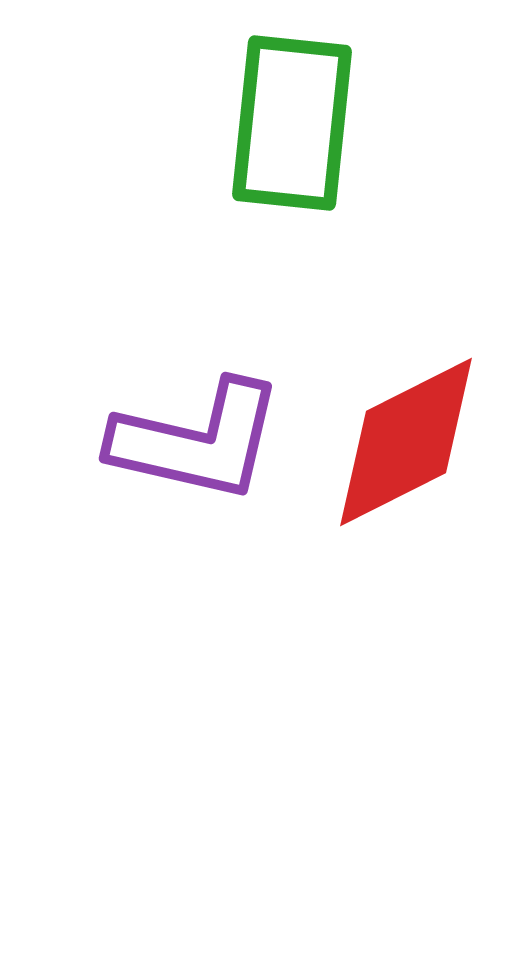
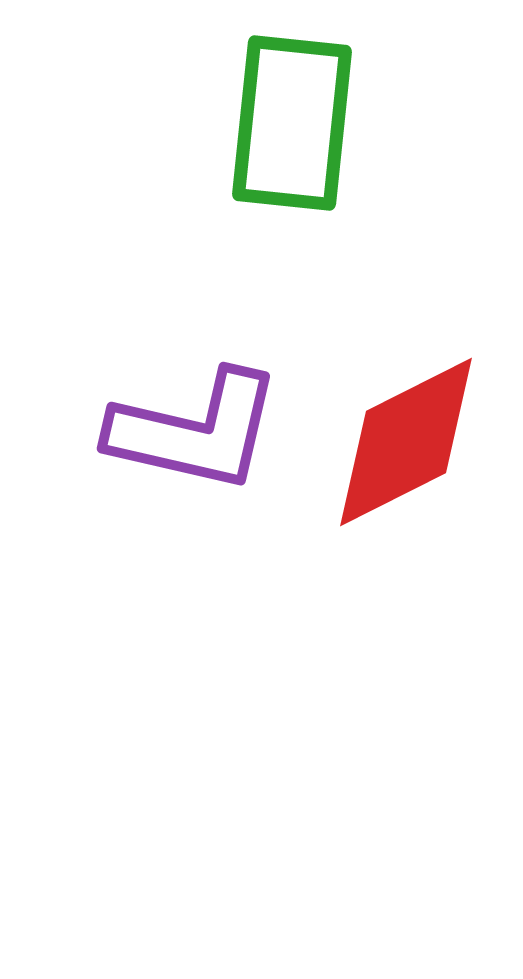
purple L-shape: moved 2 px left, 10 px up
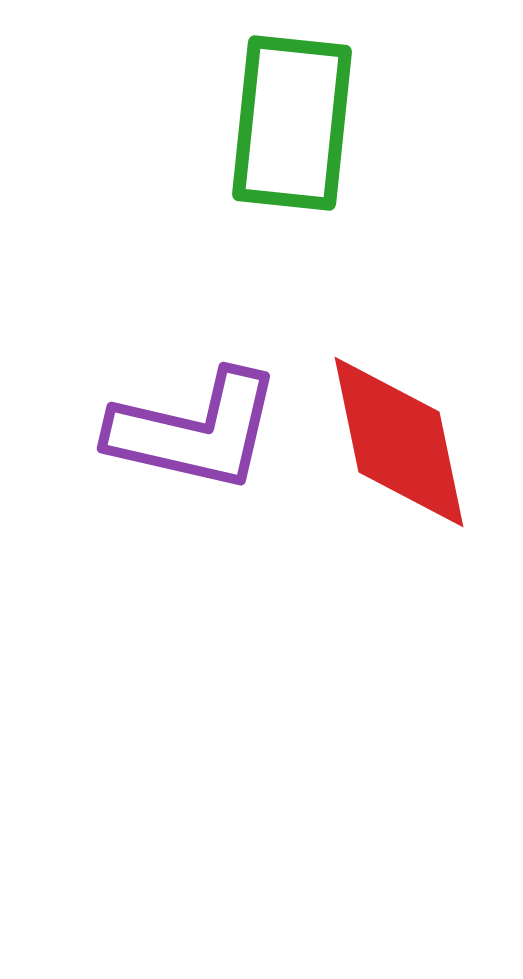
red diamond: moved 7 px left; rotated 75 degrees counterclockwise
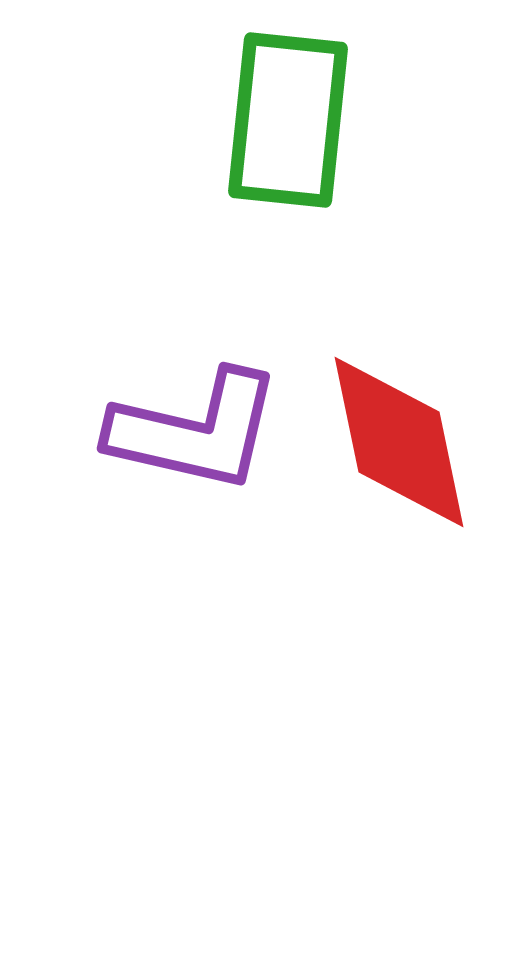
green rectangle: moved 4 px left, 3 px up
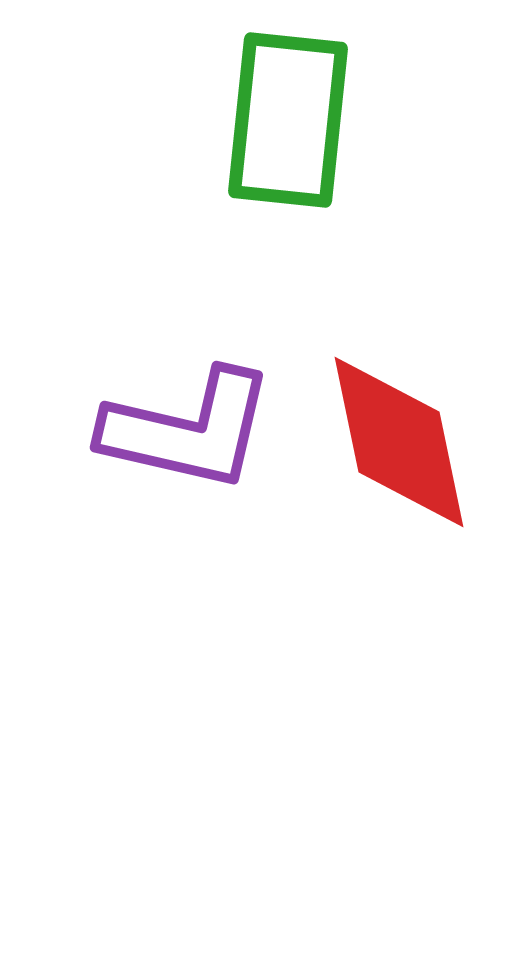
purple L-shape: moved 7 px left, 1 px up
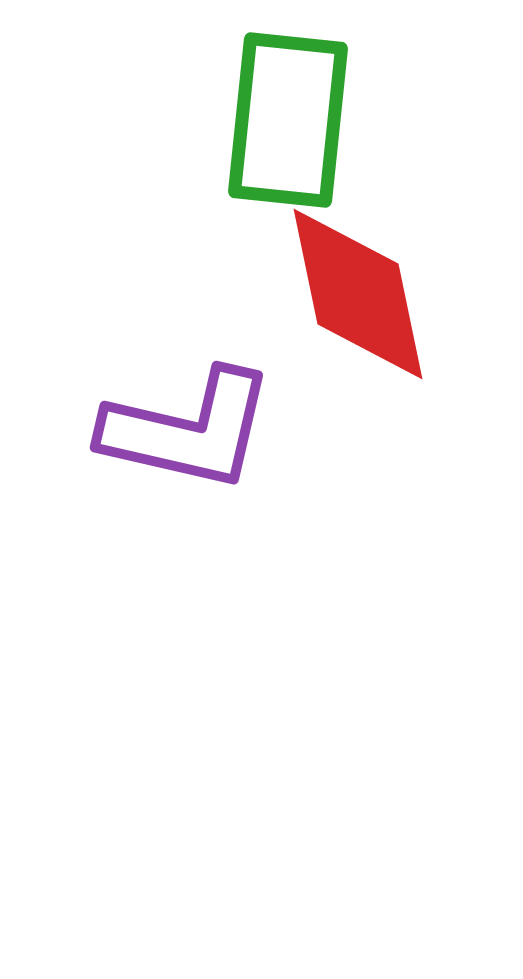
red diamond: moved 41 px left, 148 px up
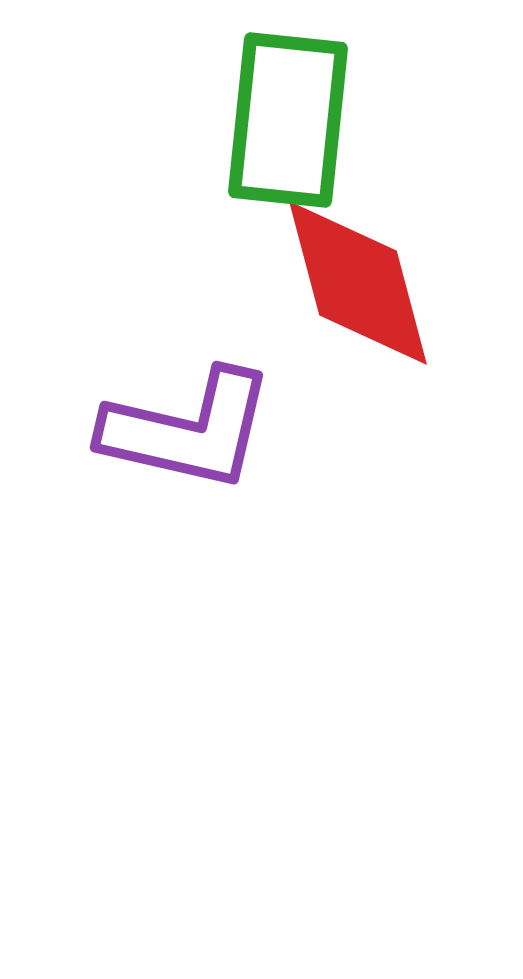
red diamond: moved 11 px up; rotated 3 degrees counterclockwise
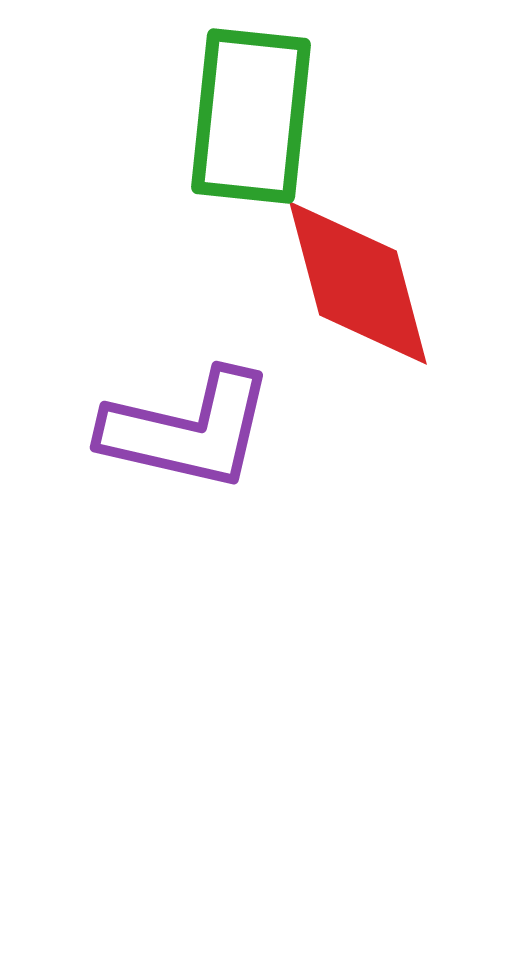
green rectangle: moved 37 px left, 4 px up
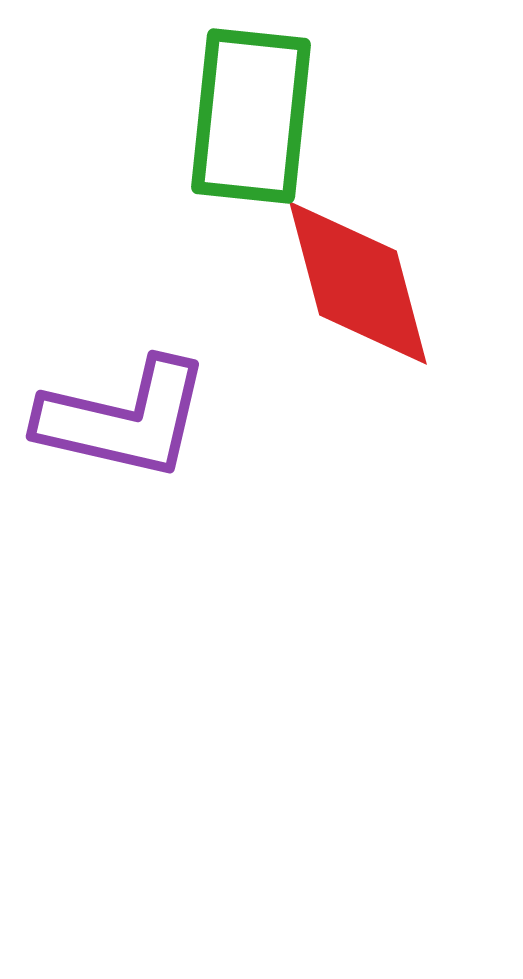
purple L-shape: moved 64 px left, 11 px up
